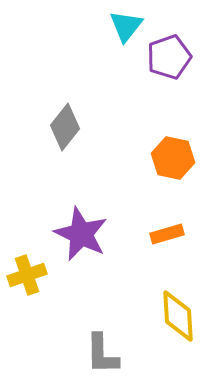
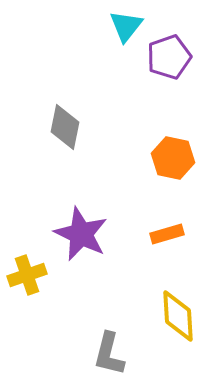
gray diamond: rotated 27 degrees counterclockwise
gray L-shape: moved 7 px right; rotated 15 degrees clockwise
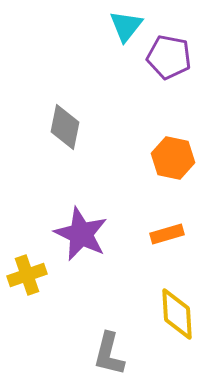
purple pentagon: rotated 30 degrees clockwise
yellow diamond: moved 1 px left, 2 px up
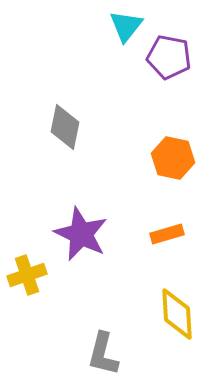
gray L-shape: moved 6 px left
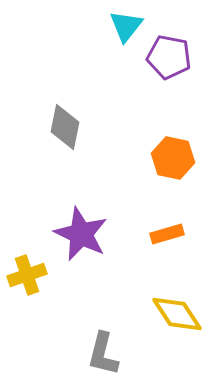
yellow diamond: rotated 30 degrees counterclockwise
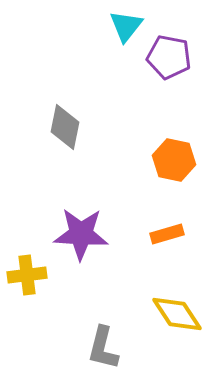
orange hexagon: moved 1 px right, 2 px down
purple star: rotated 22 degrees counterclockwise
yellow cross: rotated 12 degrees clockwise
gray L-shape: moved 6 px up
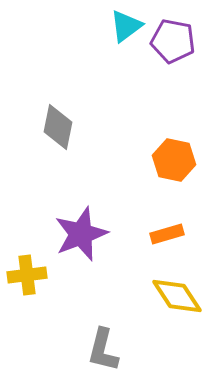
cyan triangle: rotated 15 degrees clockwise
purple pentagon: moved 4 px right, 16 px up
gray diamond: moved 7 px left
purple star: rotated 24 degrees counterclockwise
yellow diamond: moved 18 px up
gray L-shape: moved 2 px down
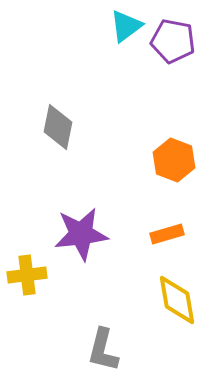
orange hexagon: rotated 9 degrees clockwise
purple star: rotated 14 degrees clockwise
yellow diamond: moved 4 px down; rotated 24 degrees clockwise
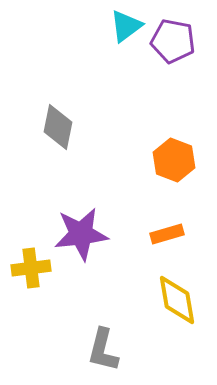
yellow cross: moved 4 px right, 7 px up
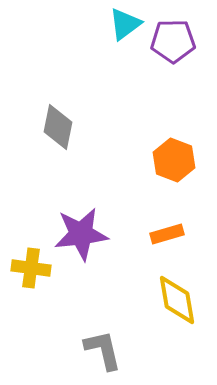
cyan triangle: moved 1 px left, 2 px up
purple pentagon: rotated 12 degrees counterclockwise
yellow cross: rotated 15 degrees clockwise
gray L-shape: rotated 153 degrees clockwise
